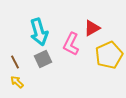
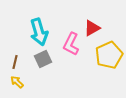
brown line: rotated 40 degrees clockwise
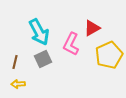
cyan arrow: rotated 12 degrees counterclockwise
yellow arrow: moved 1 px right, 2 px down; rotated 48 degrees counterclockwise
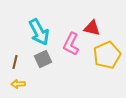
red triangle: rotated 42 degrees clockwise
yellow pentagon: moved 2 px left
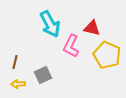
cyan arrow: moved 11 px right, 8 px up
pink L-shape: moved 2 px down
yellow pentagon: rotated 24 degrees counterclockwise
gray square: moved 16 px down
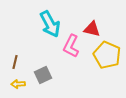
red triangle: moved 1 px down
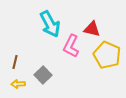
gray square: rotated 18 degrees counterclockwise
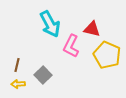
brown line: moved 2 px right, 3 px down
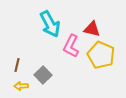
yellow pentagon: moved 6 px left
yellow arrow: moved 3 px right, 2 px down
